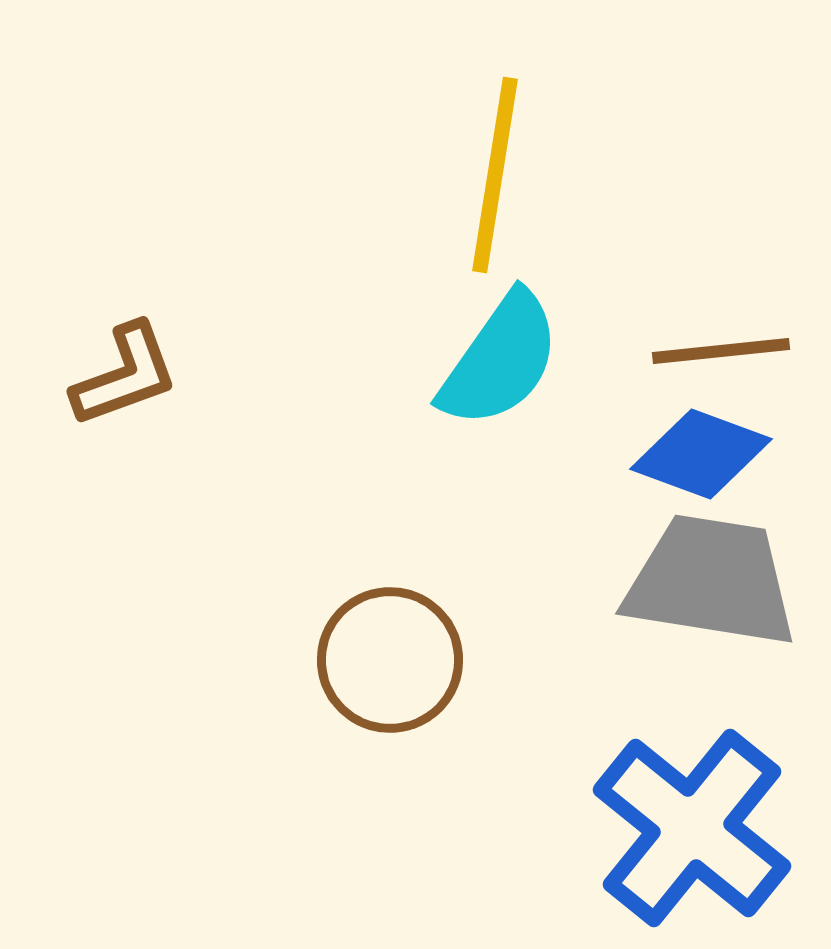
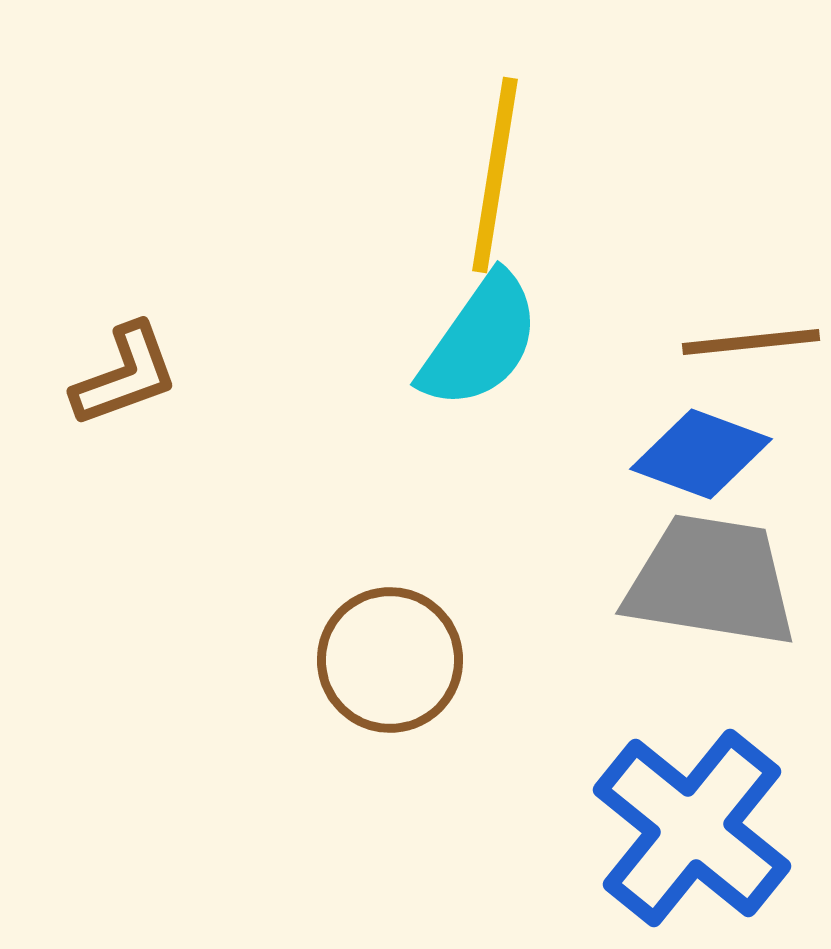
brown line: moved 30 px right, 9 px up
cyan semicircle: moved 20 px left, 19 px up
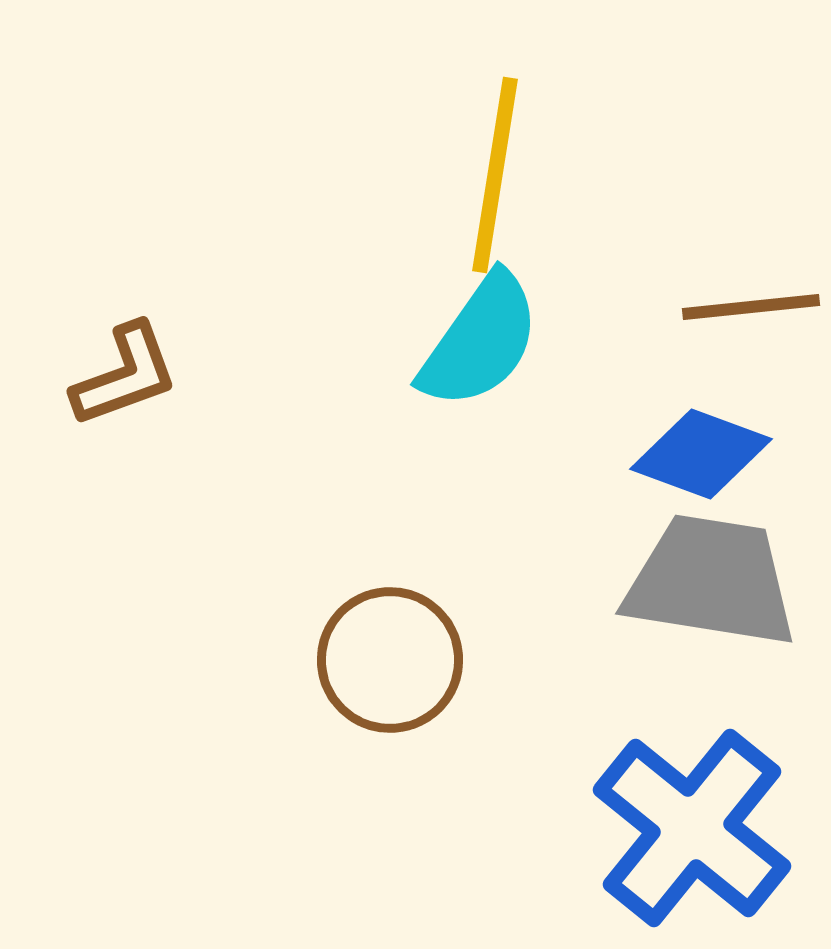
brown line: moved 35 px up
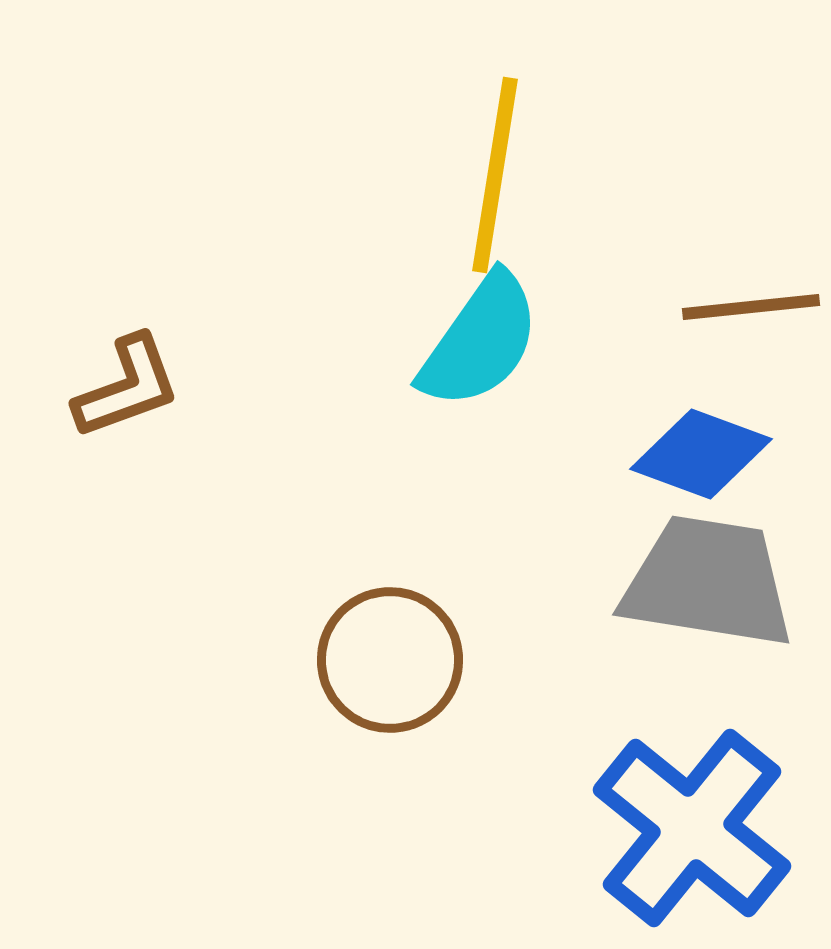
brown L-shape: moved 2 px right, 12 px down
gray trapezoid: moved 3 px left, 1 px down
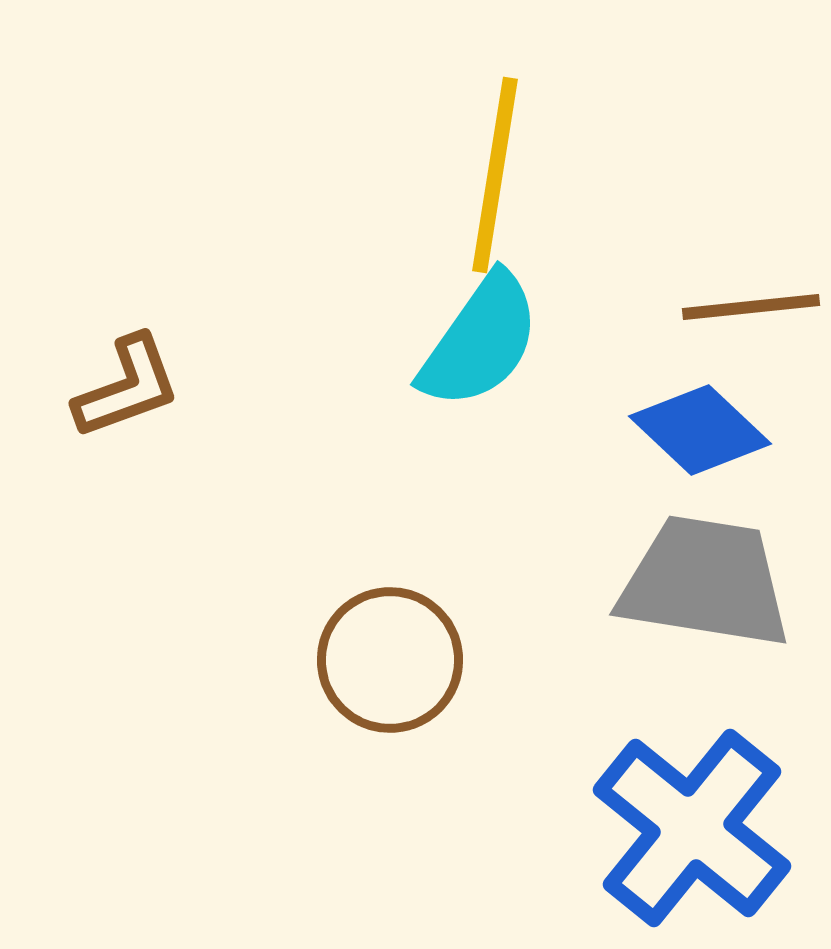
blue diamond: moved 1 px left, 24 px up; rotated 23 degrees clockwise
gray trapezoid: moved 3 px left
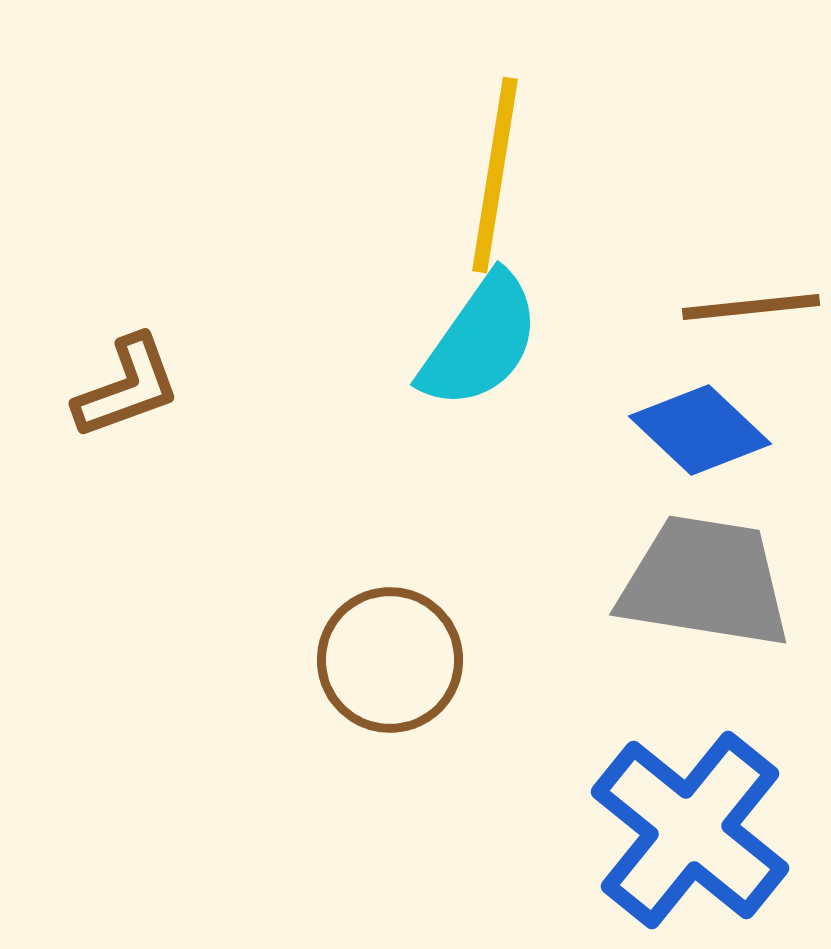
blue cross: moved 2 px left, 2 px down
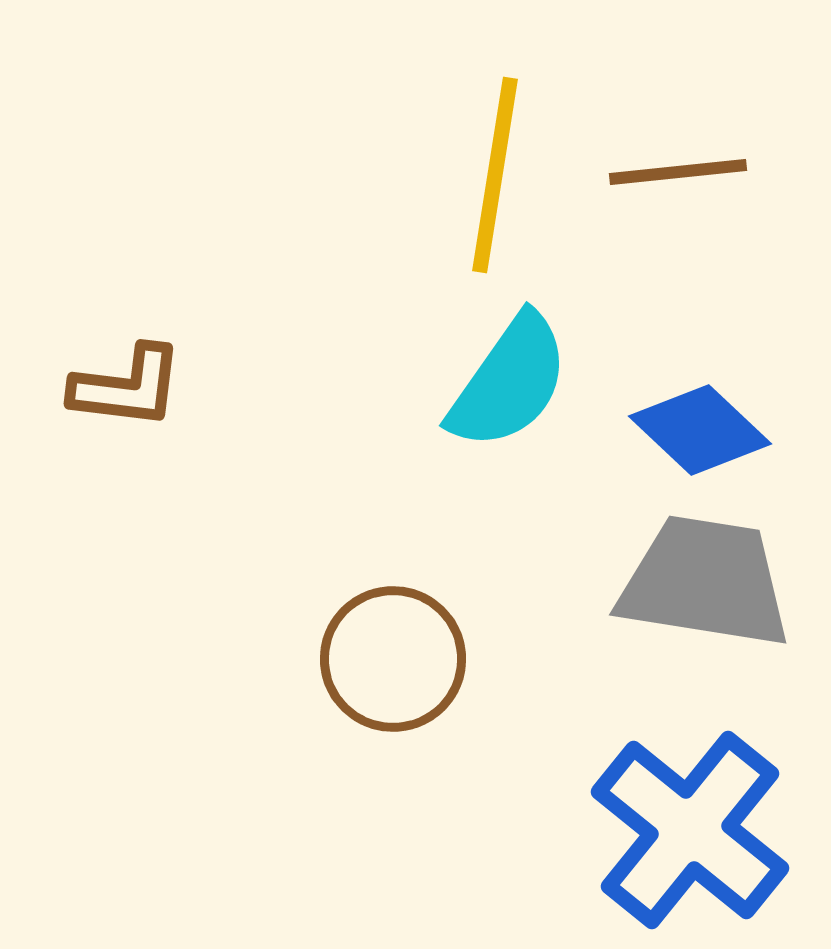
brown line: moved 73 px left, 135 px up
cyan semicircle: moved 29 px right, 41 px down
brown L-shape: rotated 27 degrees clockwise
brown circle: moved 3 px right, 1 px up
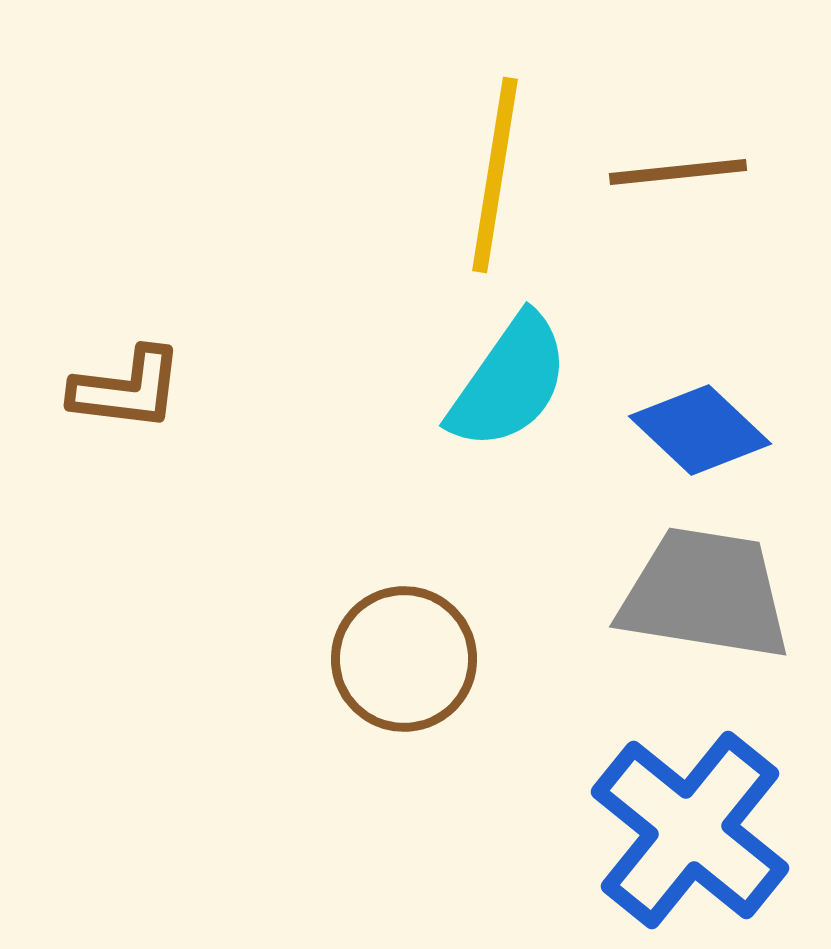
brown L-shape: moved 2 px down
gray trapezoid: moved 12 px down
brown circle: moved 11 px right
